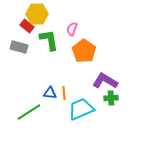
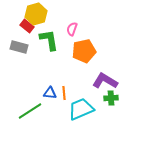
yellow hexagon: moved 1 px left; rotated 15 degrees counterclockwise
orange pentagon: rotated 25 degrees clockwise
green line: moved 1 px right, 1 px up
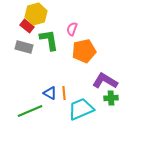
gray rectangle: moved 5 px right
blue triangle: rotated 24 degrees clockwise
green line: rotated 10 degrees clockwise
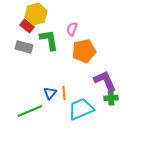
purple L-shape: rotated 35 degrees clockwise
blue triangle: rotated 40 degrees clockwise
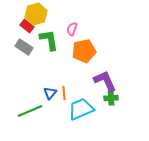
gray rectangle: rotated 18 degrees clockwise
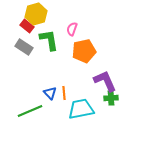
blue triangle: rotated 24 degrees counterclockwise
cyan trapezoid: rotated 12 degrees clockwise
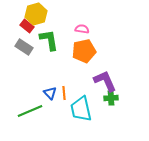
pink semicircle: moved 10 px right; rotated 80 degrees clockwise
cyan trapezoid: rotated 92 degrees counterclockwise
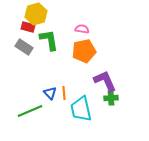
red rectangle: moved 1 px right, 1 px down; rotated 24 degrees counterclockwise
